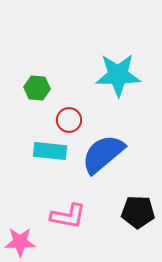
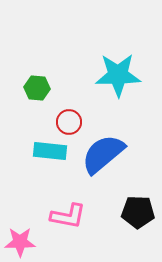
red circle: moved 2 px down
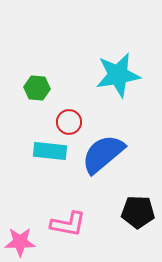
cyan star: rotated 9 degrees counterclockwise
pink L-shape: moved 8 px down
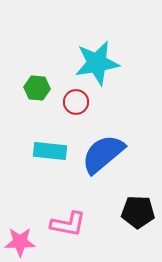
cyan star: moved 21 px left, 12 px up
red circle: moved 7 px right, 20 px up
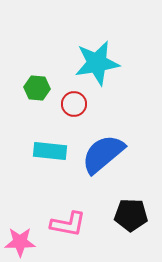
red circle: moved 2 px left, 2 px down
black pentagon: moved 7 px left, 3 px down
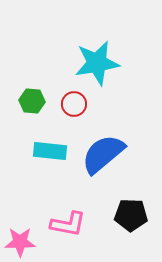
green hexagon: moved 5 px left, 13 px down
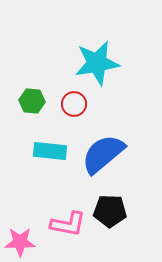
black pentagon: moved 21 px left, 4 px up
